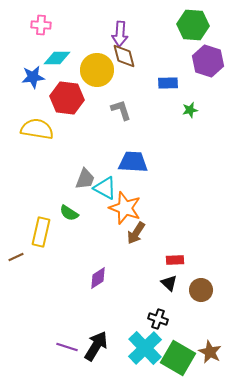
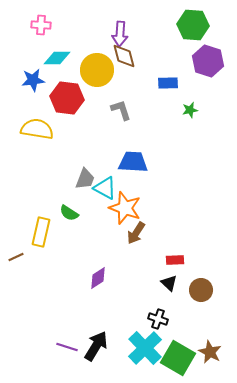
blue star: moved 3 px down
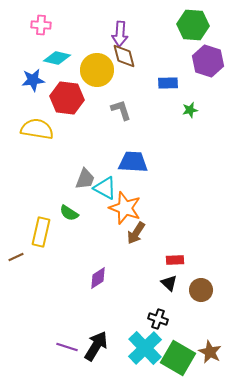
cyan diamond: rotated 12 degrees clockwise
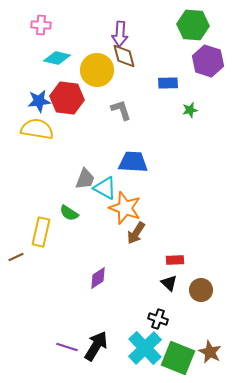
blue star: moved 6 px right, 21 px down
green square: rotated 8 degrees counterclockwise
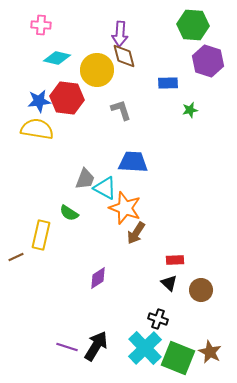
yellow rectangle: moved 3 px down
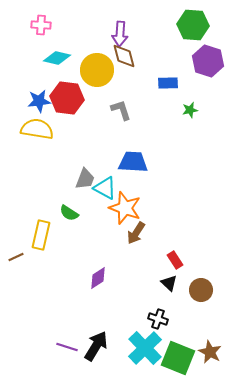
red rectangle: rotated 60 degrees clockwise
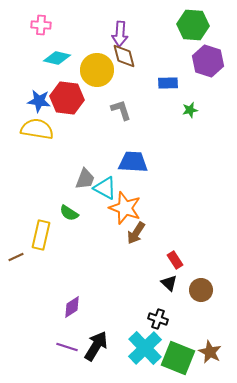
blue star: rotated 15 degrees clockwise
purple diamond: moved 26 px left, 29 px down
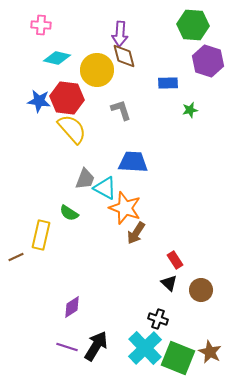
yellow semicircle: moved 35 px right; rotated 40 degrees clockwise
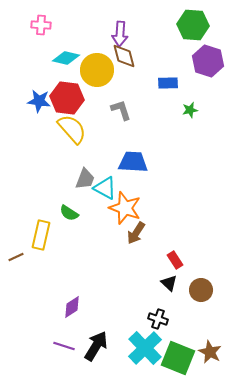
cyan diamond: moved 9 px right
purple line: moved 3 px left, 1 px up
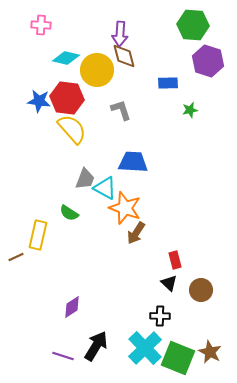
yellow rectangle: moved 3 px left
red rectangle: rotated 18 degrees clockwise
black cross: moved 2 px right, 3 px up; rotated 18 degrees counterclockwise
purple line: moved 1 px left, 10 px down
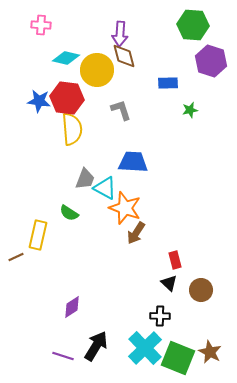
purple hexagon: moved 3 px right
yellow semicircle: rotated 36 degrees clockwise
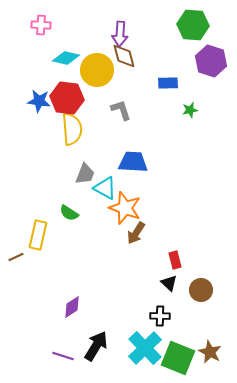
gray trapezoid: moved 5 px up
